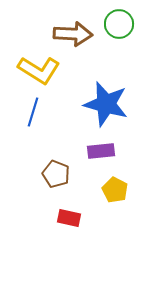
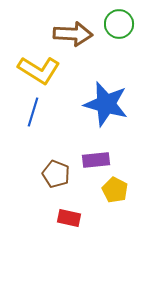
purple rectangle: moved 5 px left, 9 px down
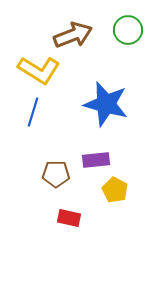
green circle: moved 9 px right, 6 px down
brown arrow: moved 1 px down; rotated 24 degrees counterclockwise
brown pentagon: rotated 20 degrees counterclockwise
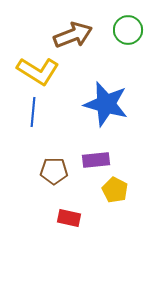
yellow L-shape: moved 1 px left, 1 px down
blue line: rotated 12 degrees counterclockwise
brown pentagon: moved 2 px left, 3 px up
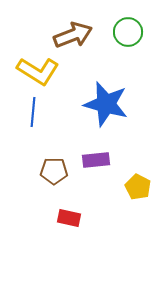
green circle: moved 2 px down
yellow pentagon: moved 23 px right, 3 px up
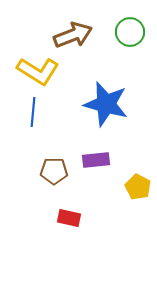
green circle: moved 2 px right
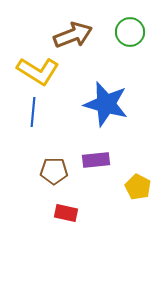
red rectangle: moved 3 px left, 5 px up
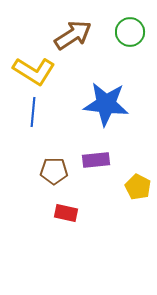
brown arrow: rotated 12 degrees counterclockwise
yellow L-shape: moved 4 px left
blue star: rotated 9 degrees counterclockwise
